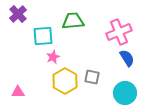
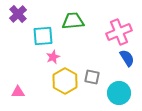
cyan circle: moved 6 px left
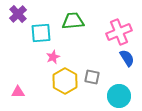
cyan square: moved 2 px left, 3 px up
cyan circle: moved 3 px down
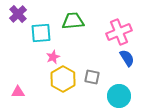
yellow hexagon: moved 2 px left, 2 px up
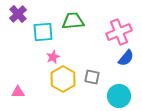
cyan square: moved 2 px right, 1 px up
blue semicircle: moved 1 px left; rotated 72 degrees clockwise
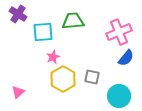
purple cross: rotated 12 degrees counterclockwise
pink triangle: rotated 40 degrees counterclockwise
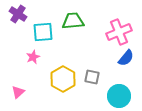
pink star: moved 20 px left
